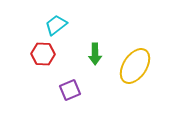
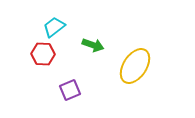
cyan trapezoid: moved 2 px left, 2 px down
green arrow: moved 2 px left, 9 px up; rotated 70 degrees counterclockwise
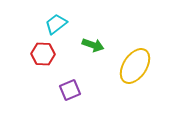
cyan trapezoid: moved 2 px right, 3 px up
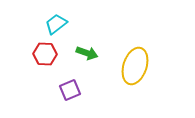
green arrow: moved 6 px left, 8 px down
red hexagon: moved 2 px right
yellow ellipse: rotated 15 degrees counterclockwise
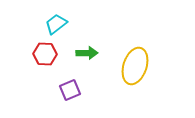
green arrow: rotated 20 degrees counterclockwise
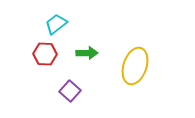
purple square: moved 1 px down; rotated 25 degrees counterclockwise
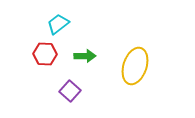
cyan trapezoid: moved 2 px right
green arrow: moved 2 px left, 3 px down
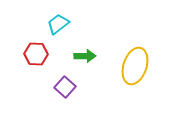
red hexagon: moved 9 px left
purple square: moved 5 px left, 4 px up
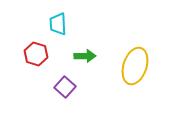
cyan trapezoid: rotated 55 degrees counterclockwise
red hexagon: rotated 15 degrees clockwise
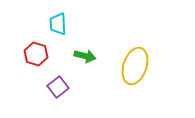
green arrow: rotated 15 degrees clockwise
purple square: moved 7 px left; rotated 10 degrees clockwise
